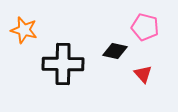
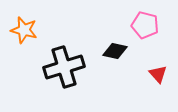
pink pentagon: moved 2 px up
black cross: moved 1 px right, 3 px down; rotated 18 degrees counterclockwise
red triangle: moved 15 px right
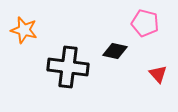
pink pentagon: moved 2 px up
black cross: moved 4 px right; rotated 24 degrees clockwise
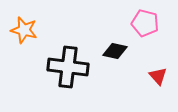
red triangle: moved 2 px down
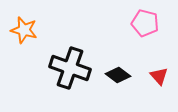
black diamond: moved 3 px right, 24 px down; rotated 25 degrees clockwise
black cross: moved 2 px right, 1 px down; rotated 12 degrees clockwise
red triangle: moved 1 px right
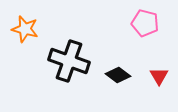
orange star: moved 1 px right, 1 px up
black cross: moved 1 px left, 7 px up
red triangle: rotated 12 degrees clockwise
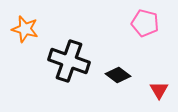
red triangle: moved 14 px down
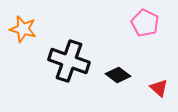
pink pentagon: rotated 12 degrees clockwise
orange star: moved 2 px left
red triangle: moved 2 px up; rotated 18 degrees counterclockwise
